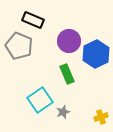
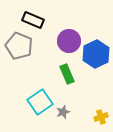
cyan square: moved 2 px down
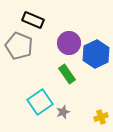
purple circle: moved 2 px down
green rectangle: rotated 12 degrees counterclockwise
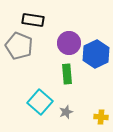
black rectangle: rotated 15 degrees counterclockwise
green rectangle: rotated 30 degrees clockwise
cyan square: rotated 15 degrees counterclockwise
gray star: moved 3 px right
yellow cross: rotated 24 degrees clockwise
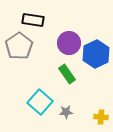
gray pentagon: rotated 16 degrees clockwise
green rectangle: rotated 30 degrees counterclockwise
gray star: rotated 16 degrees clockwise
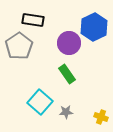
blue hexagon: moved 2 px left, 27 px up
yellow cross: rotated 16 degrees clockwise
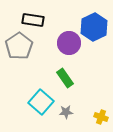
green rectangle: moved 2 px left, 4 px down
cyan square: moved 1 px right
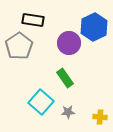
gray star: moved 2 px right
yellow cross: moved 1 px left; rotated 16 degrees counterclockwise
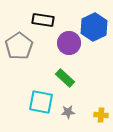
black rectangle: moved 10 px right
green rectangle: rotated 12 degrees counterclockwise
cyan square: rotated 30 degrees counterclockwise
yellow cross: moved 1 px right, 2 px up
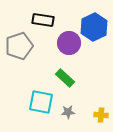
gray pentagon: rotated 16 degrees clockwise
